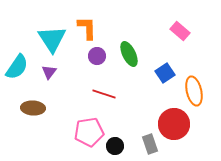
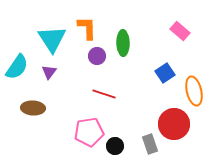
green ellipse: moved 6 px left, 11 px up; rotated 25 degrees clockwise
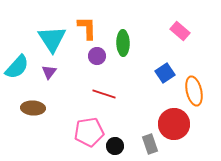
cyan semicircle: rotated 8 degrees clockwise
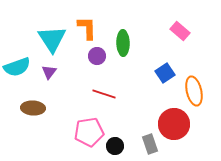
cyan semicircle: rotated 28 degrees clockwise
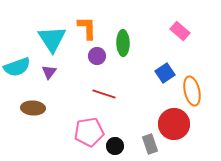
orange ellipse: moved 2 px left
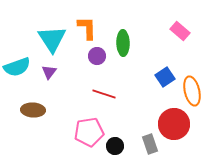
blue square: moved 4 px down
brown ellipse: moved 2 px down
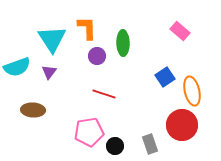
red circle: moved 8 px right, 1 px down
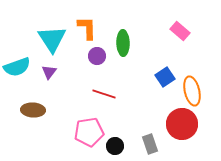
red circle: moved 1 px up
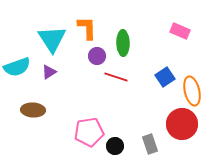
pink rectangle: rotated 18 degrees counterclockwise
purple triangle: rotated 21 degrees clockwise
red line: moved 12 px right, 17 px up
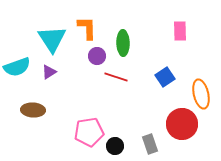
pink rectangle: rotated 66 degrees clockwise
orange ellipse: moved 9 px right, 3 px down
